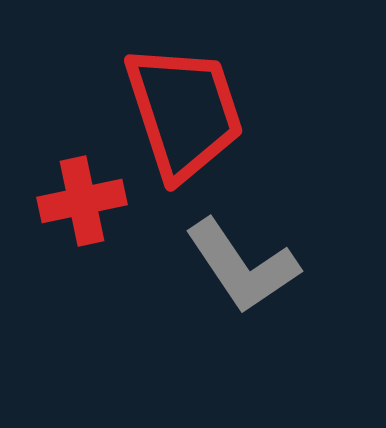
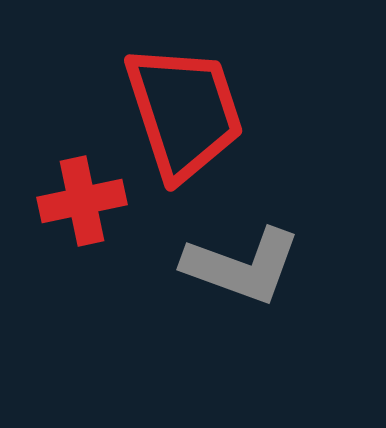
gray L-shape: rotated 36 degrees counterclockwise
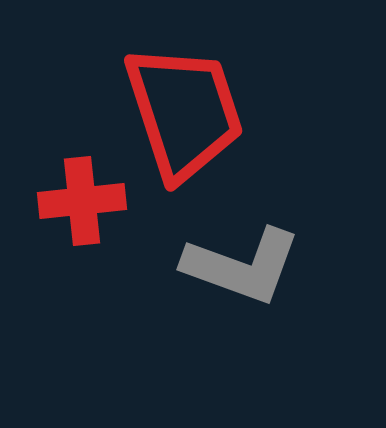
red cross: rotated 6 degrees clockwise
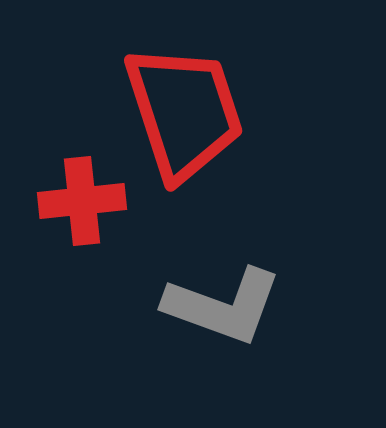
gray L-shape: moved 19 px left, 40 px down
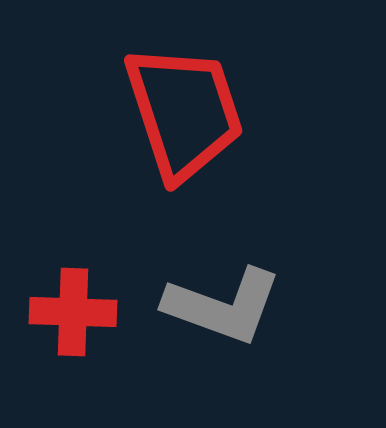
red cross: moved 9 px left, 111 px down; rotated 8 degrees clockwise
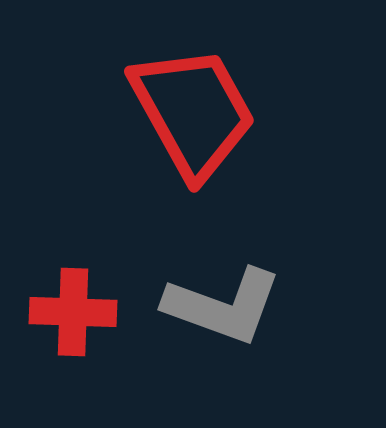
red trapezoid: moved 9 px right; rotated 11 degrees counterclockwise
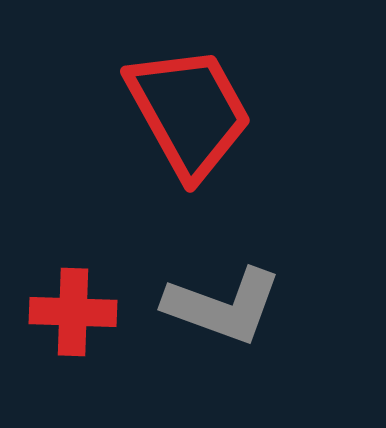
red trapezoid: moved 4 px left
